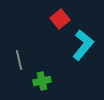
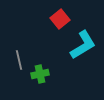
cyan L-shape: rotated 20 degrees clockwise
green cross: moved 2 px left, 7 px up
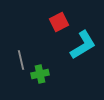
red square: moved 1 px left, 3 px down; rotated 12 degrees clockwise
gray line: moved 2 px right
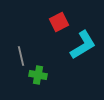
gray line: moved 4 px up
green cross: moved 2 px left, 1 px down; rotated 24 degrees clockwise
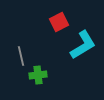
green cross: rotated 18 degrees counterclockwise
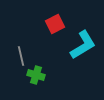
red square: moved 4 px left, 2 px down
green cross: moved 2 px left; rotated 24 degrees clockwise
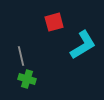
red square: moved 1 px left, 2 px up; rotated 12 degrees clockwise
green cross: moved 9 px left, 4 px down
